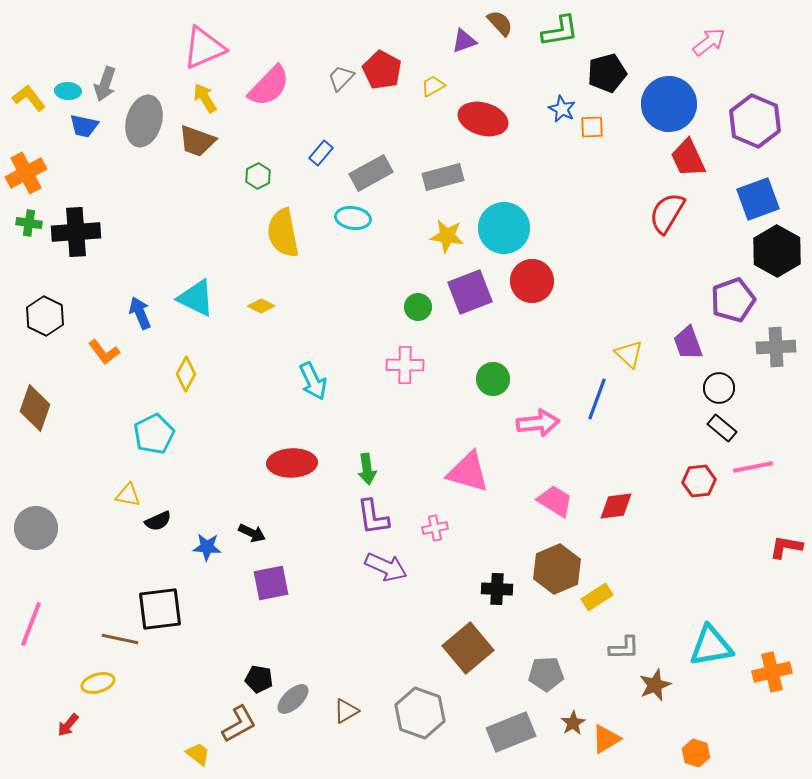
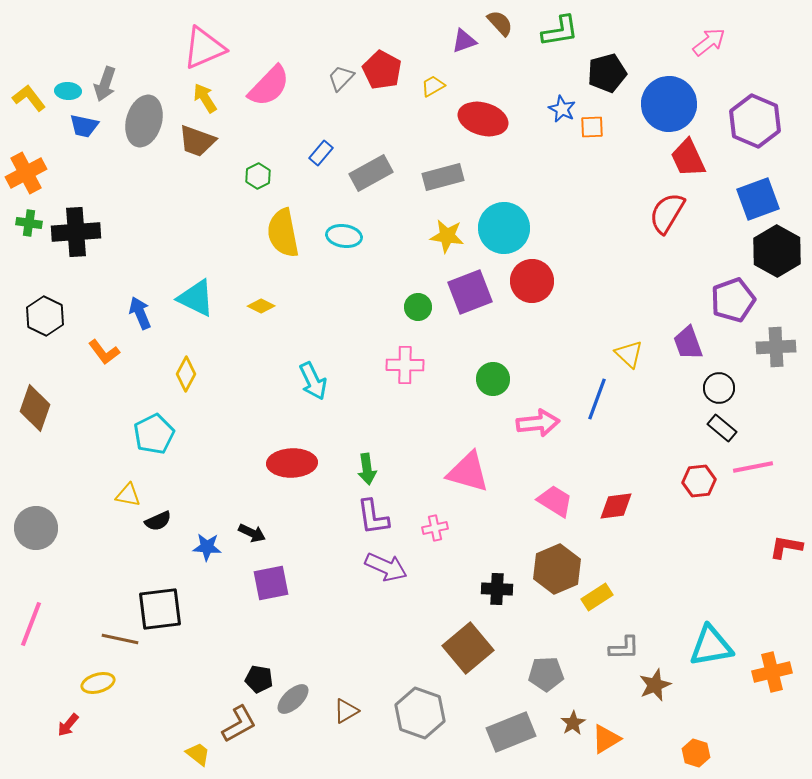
cyan ellipse at (353, 218): moved 9 px left, 18 px down
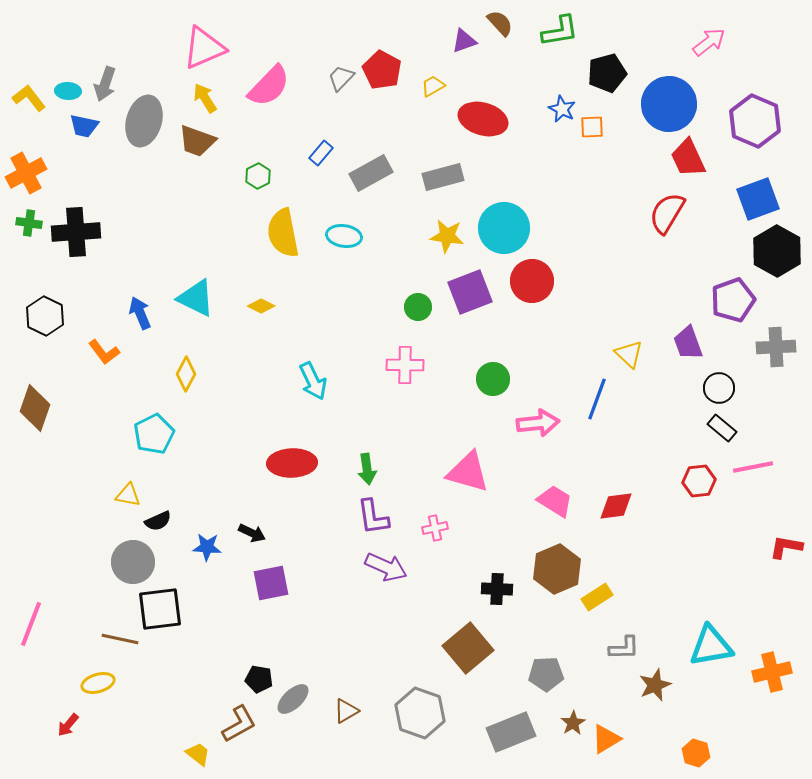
gray circle at (36, 528): moved 97 px right, 34 px down
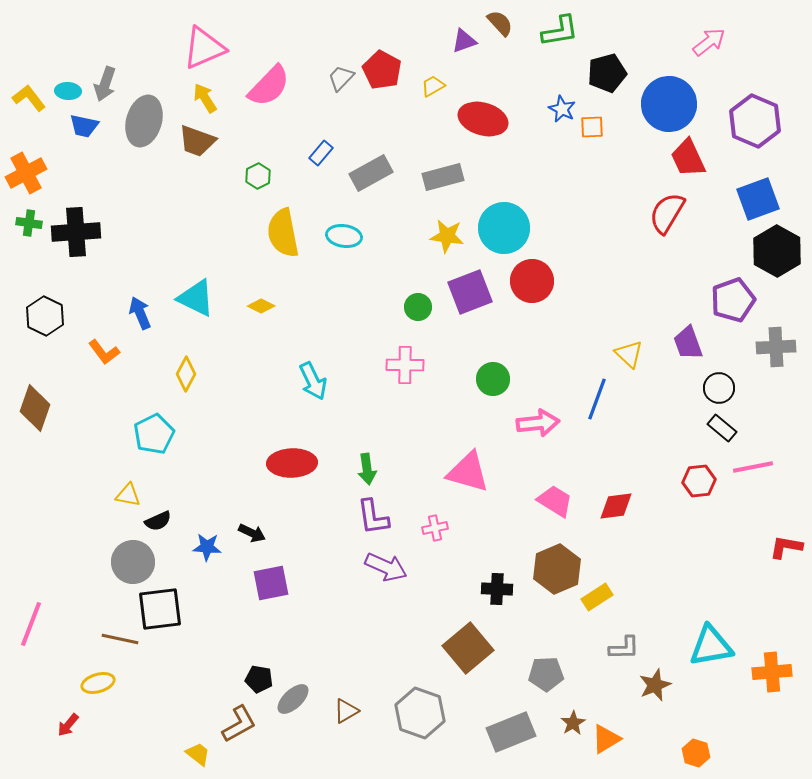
orange cross at (772, 672): rotated 9 degrees clockwise
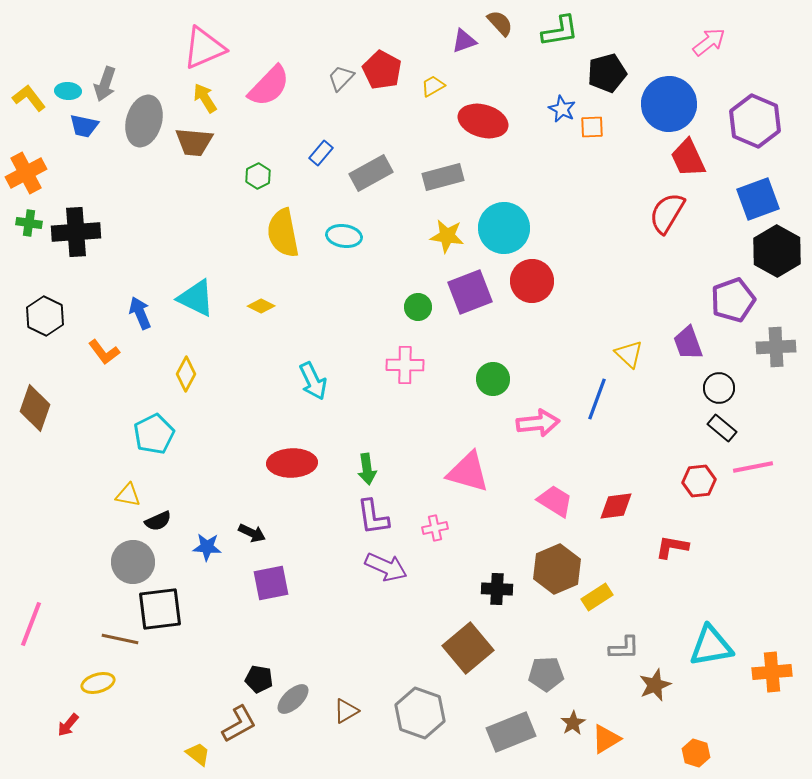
red ellipse at (483, 119): moved 2 px down
brown trapezoid at (197, 141): moved 3 px left, 1 px down; rotated 15 degrees counterclockwise
red L-shape at (786, 547): moved 114 px left
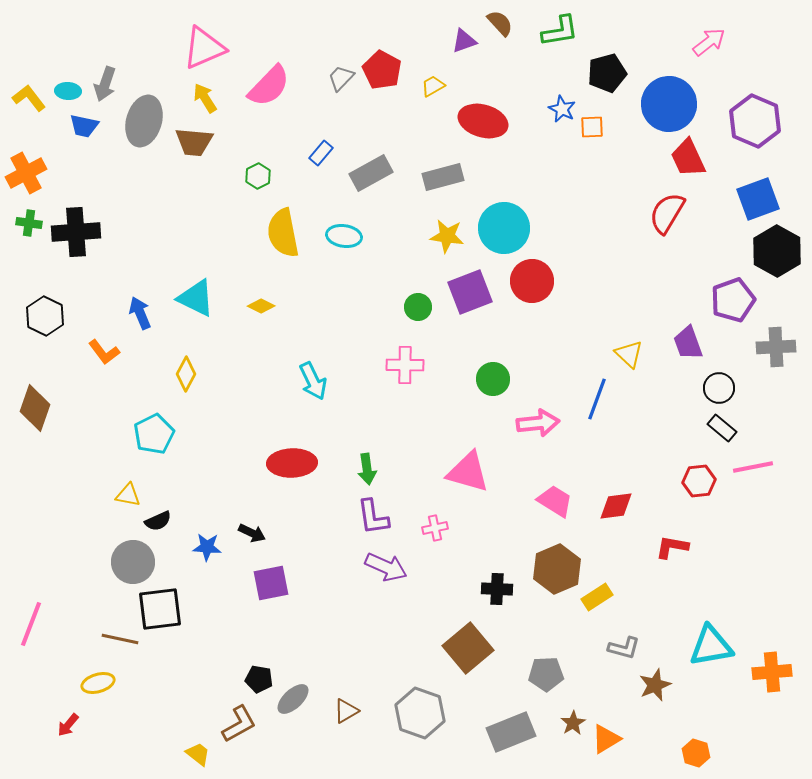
gray L-shape at (624, 648): rotated 16 degrees clockwise
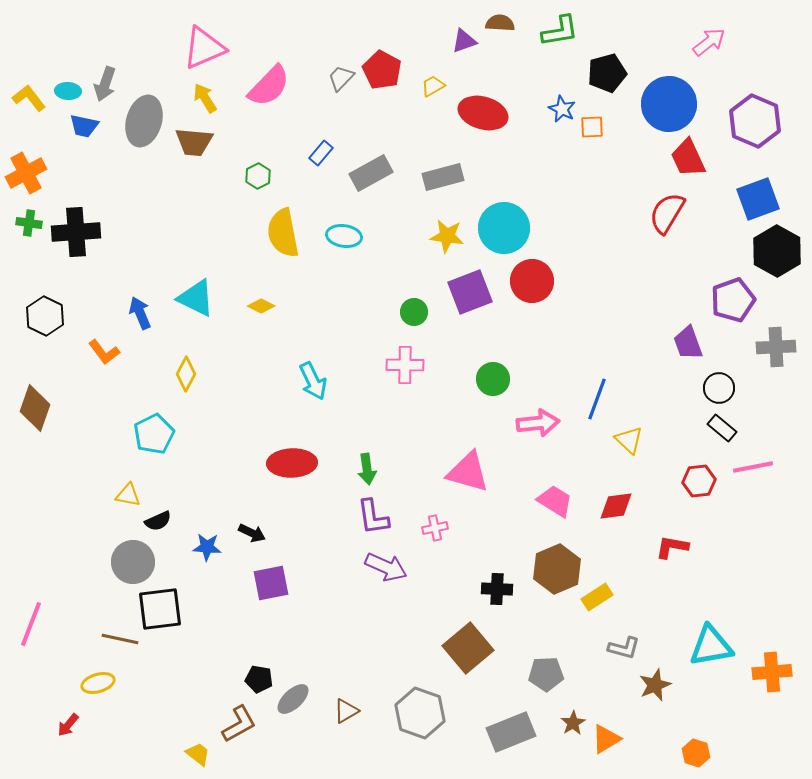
brown semicircle at (500, 23): rotated 44 degrees counterclockwise
red ellipse at (483, 121): moved 8 px up
green circle at (418, 307): moved 4 px left, 5 px down
yellow triangle at (629, 354): moved 86 px down
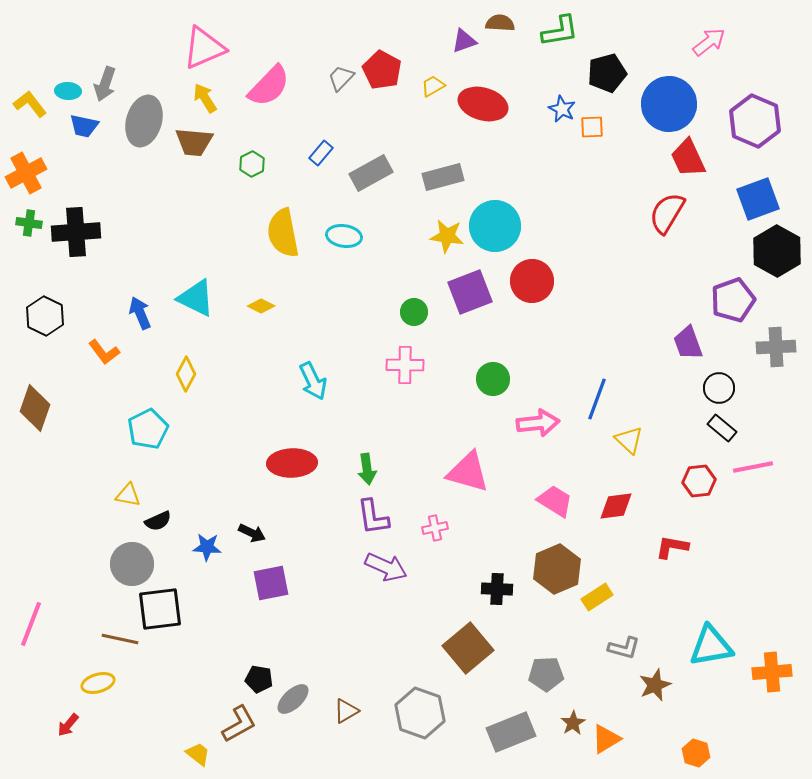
yellow L-shape at (29, 98): moved 1 px right, 6 px down
red ellipse at (483, 113): moved 9 px up
green hexagon at (258, 176): moved 6 px left, 12 px up
cyan circle at (504, 228): moved 9 px left, 2 px up
cyan pentagon at (154, 434): moved 6 px left, 5 px up
gray circle at (133, 562): moved 1 px left, 2 px down
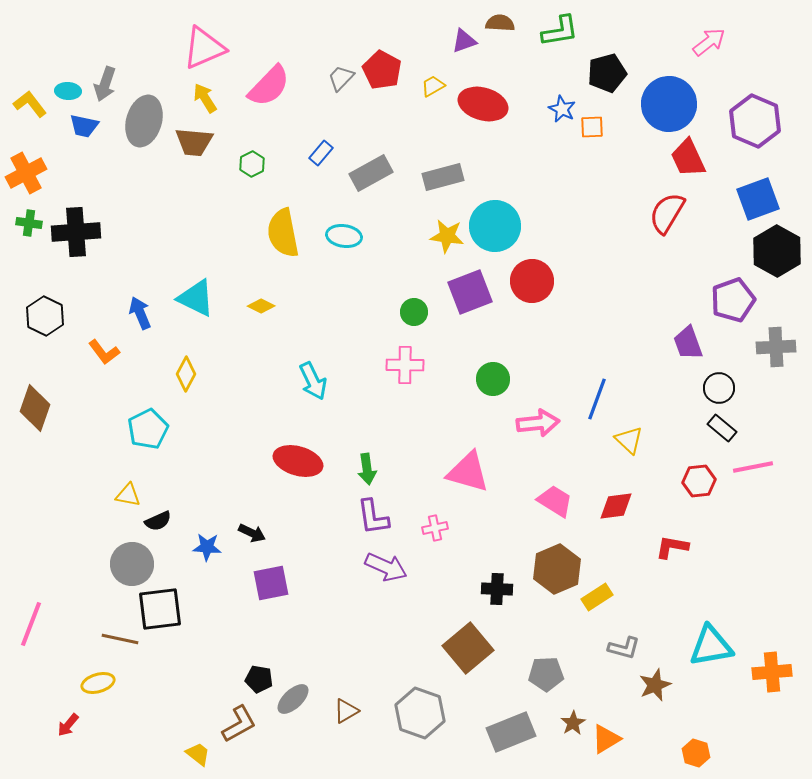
red ellipse at (292, 463): moved 6 px right, 2 px up; rotated 18 degrees clockwise
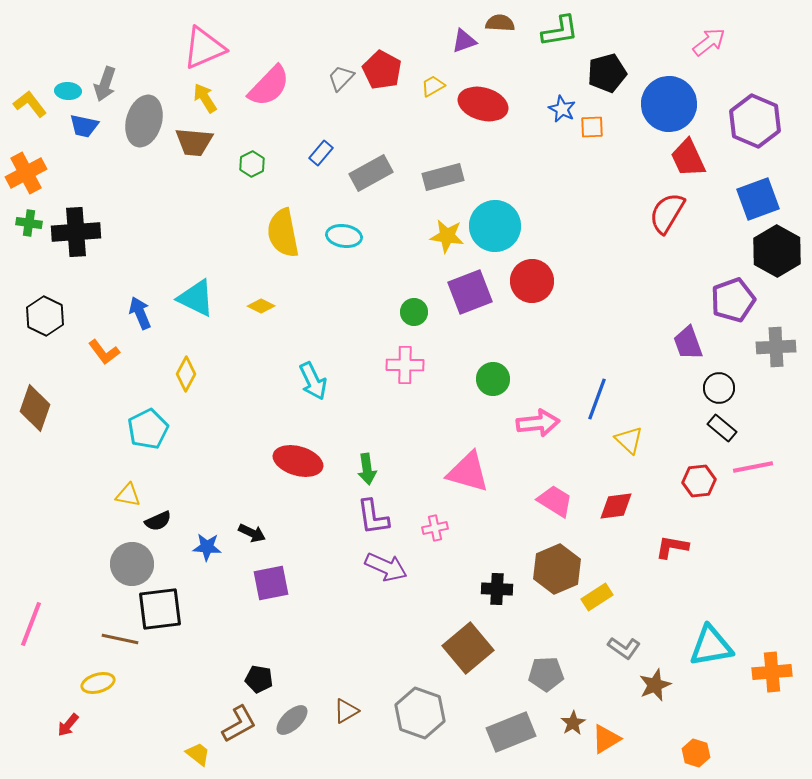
gray L-shape at (624, 648): rotated 20 degrees clockwise
gray ellipse at (293, 699): moved 1 px left, 21 px down
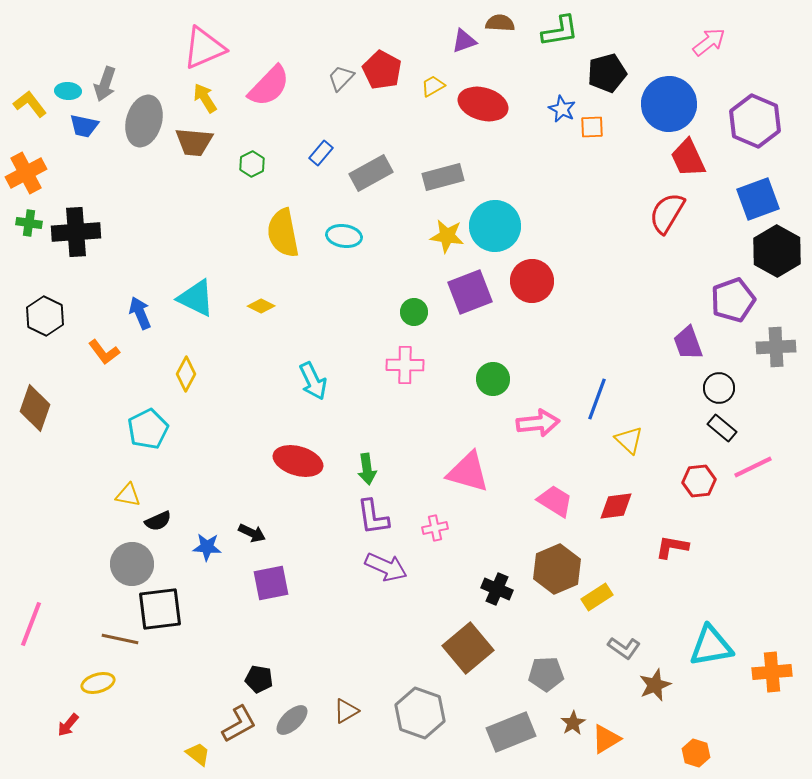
pink line at (753, 467): rotated 15 degrees counterclockwise
black cross at (497, 589): rotated 20 degrees clockwise
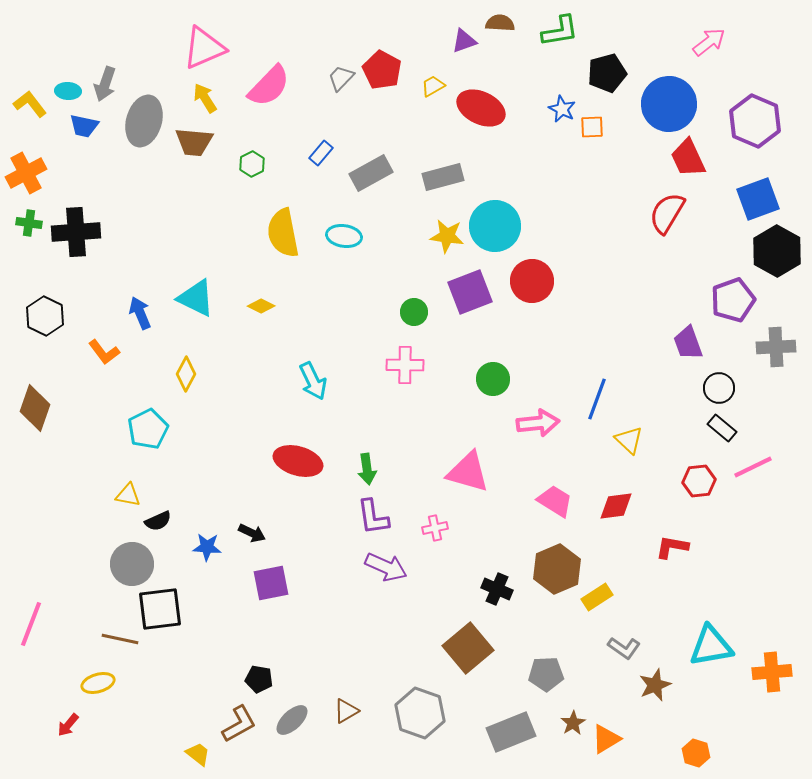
red ellipse at (483, 104): moved 2 px left, 4 px down; rotated 9 degrees clockwise
